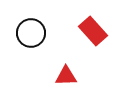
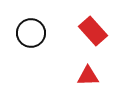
red triangle: moved 22 px right
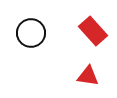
red triangle: rotated 10 degrees clockwise
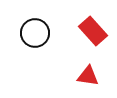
black circle: moved 4 px right
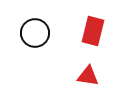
red rectangle: rotated 56 degrees clockwise
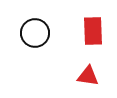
red rectangle: rotated 16 degrees counterclockwise
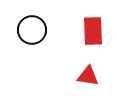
black circle: moved 3 px left, 3 px up
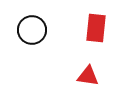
red rectangle: moved 3 px right, 3 px up; rotated 8 degrees clockwise
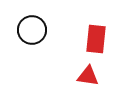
red rectangle: moved 11 px down
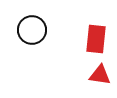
red triangle: moved 12 px right, 1 px up
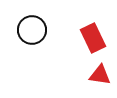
red rectangle: moved 3 px left, 1 px up; rotated 32 degrees counterclockwise
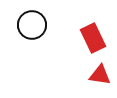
black circle: moved 5 px up
